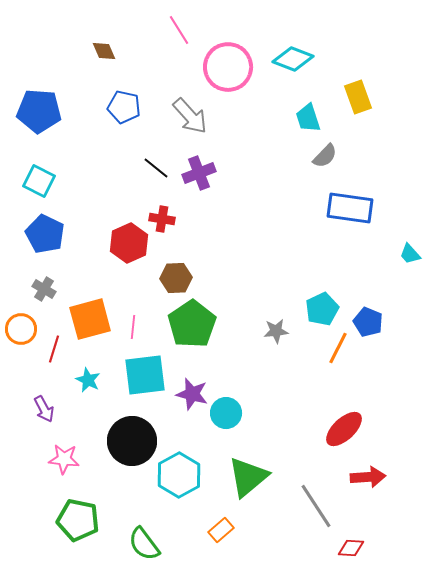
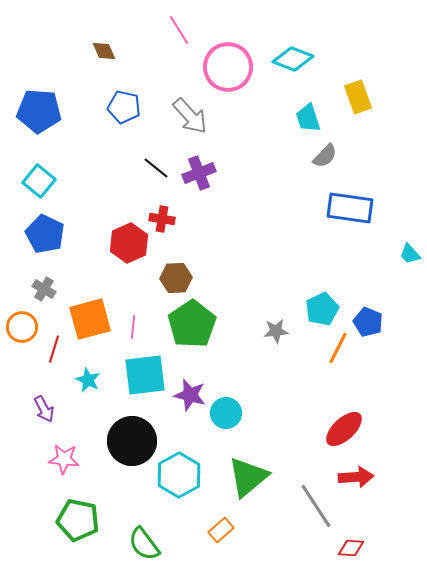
cyan square at (39, 181): rotated 12 degrees clockwise
orange circle at (21, 329): moved 1 px right, 2 px up
purple star at (192, 394): moved 2 px left, 1 px down
red arrow at (368, 477): moved 12 px left
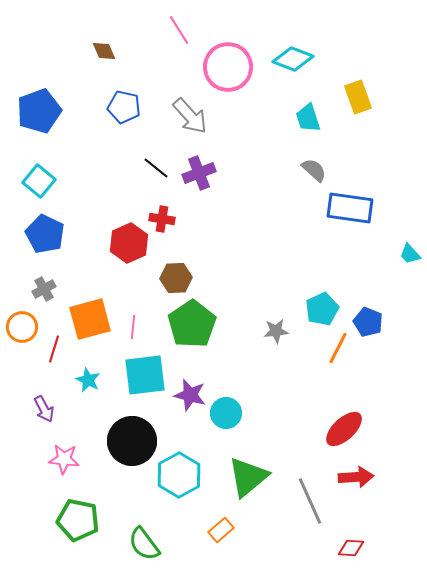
blue pentagon at (39, 111): rotated 24 degrees counterclockwise
gray semicircle at (325, 156): moved 11 px left, 14 px down; rotated 92 degrees counterclockwise
gray cross at (44, 289): rotated 30 degrees clockwise
gray line at (316, 506): moved 6 px left, 5 px up; rotated 9 degrees clockwise
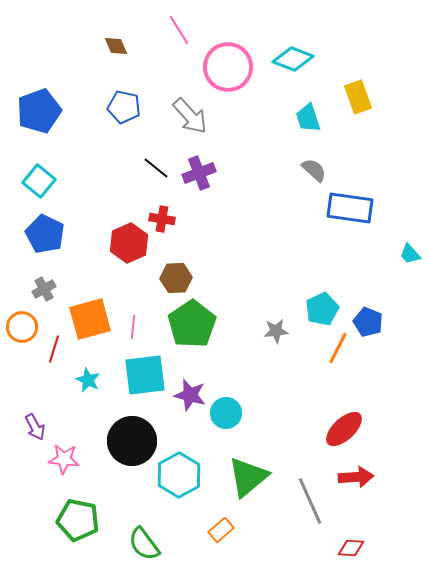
brown diamond at (104, 51): moved 12 px right, 5 px up
purple arrow at (44, 409): moved 9 px left, 18 px down
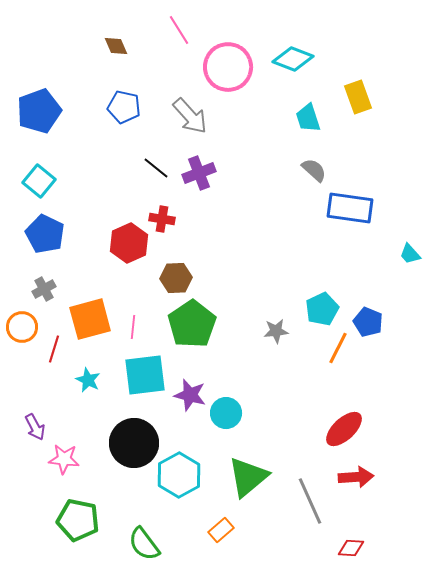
black circle at (132, 441): moved 2 px right, 2 px down
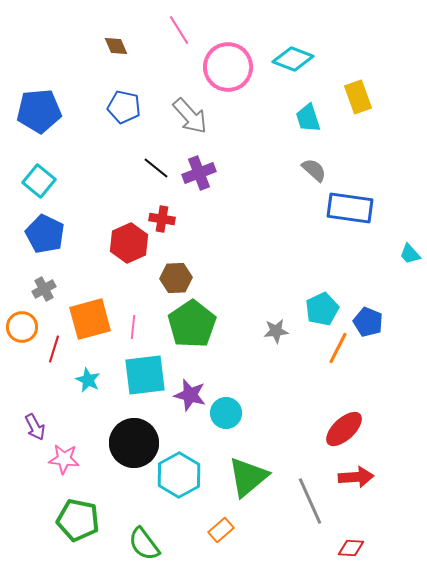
blue pentagon at (39, 111): rotated 15 degrees clockwise
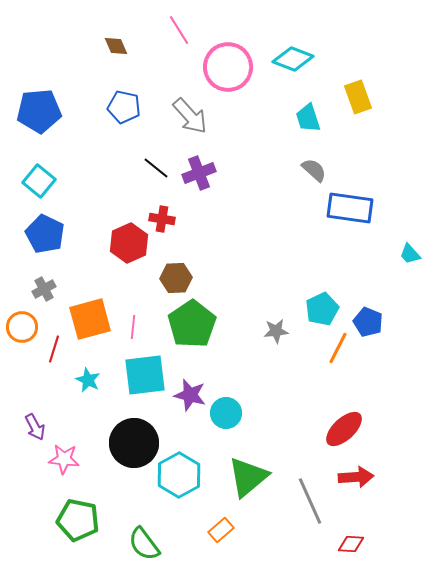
red diamond at (351, 548): moved 4 px up
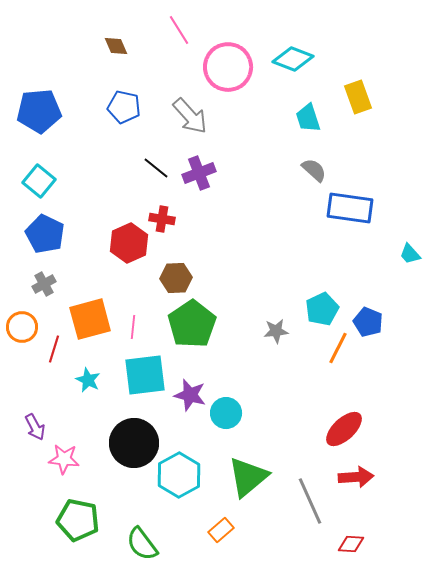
gray cross at (44, 289): moved 5 px up
green semicircle at (144, 544): moved 2 px left
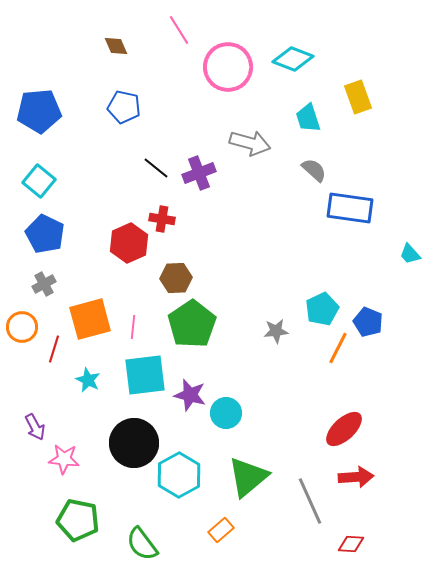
gray arrow at (190, 116): moved 60 px right, 27 px down; rotated 33 degrees counterclockwise
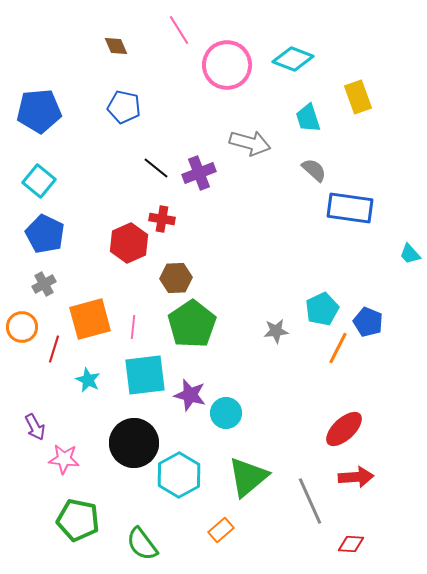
pink circle at (228, 67): moved 1 px left, 2 px up
